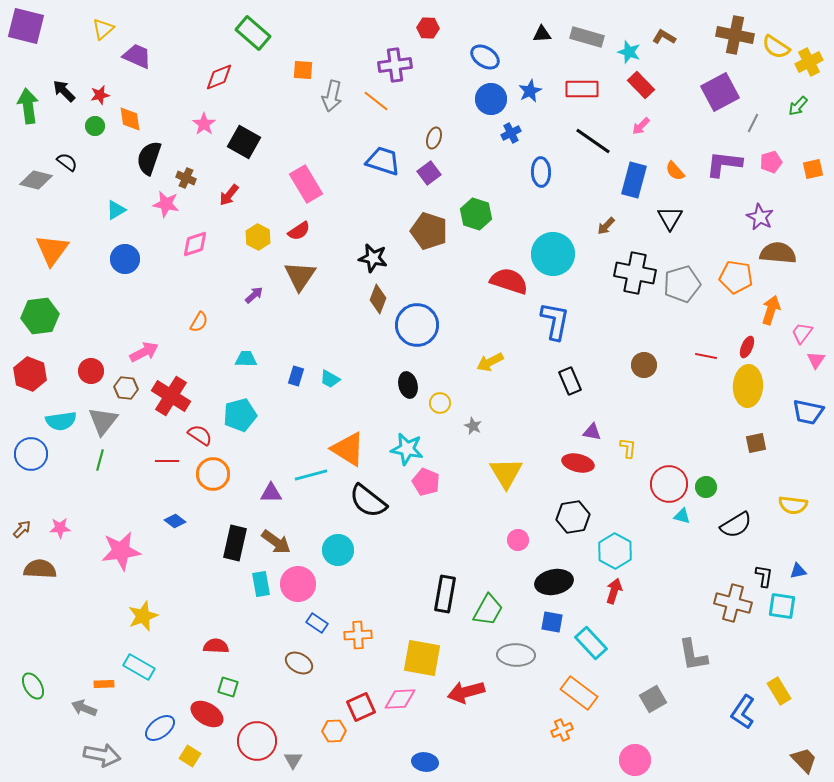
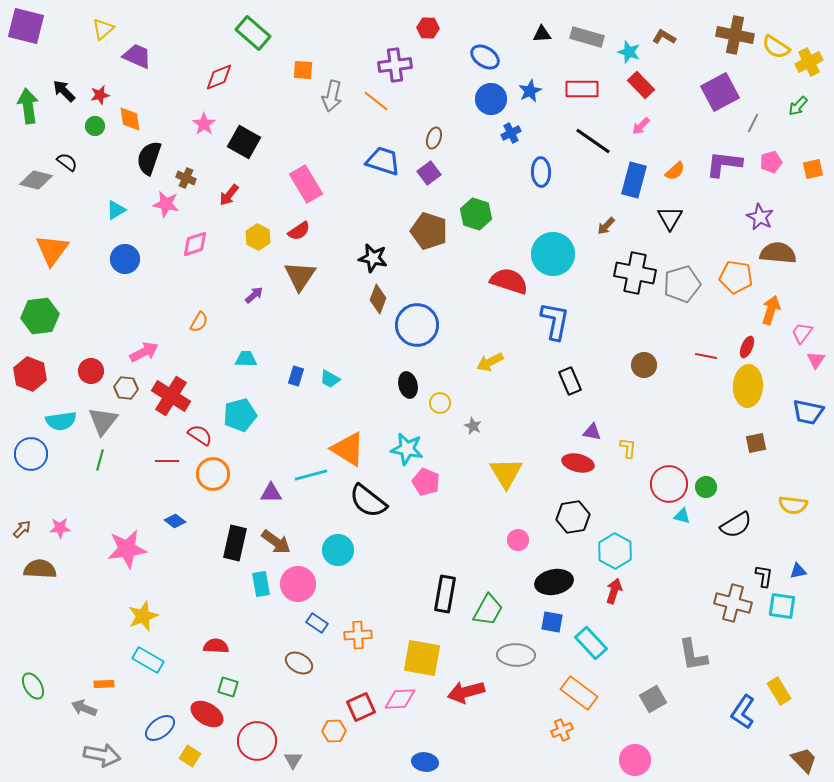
orange semicircle at (675, 171): rotated 90 degrees counterclockwise
pink star at (121, 551): moved 6 px right, 2 px up
cyan rectangle at (139, 667): moved 9 px right, 7 px up
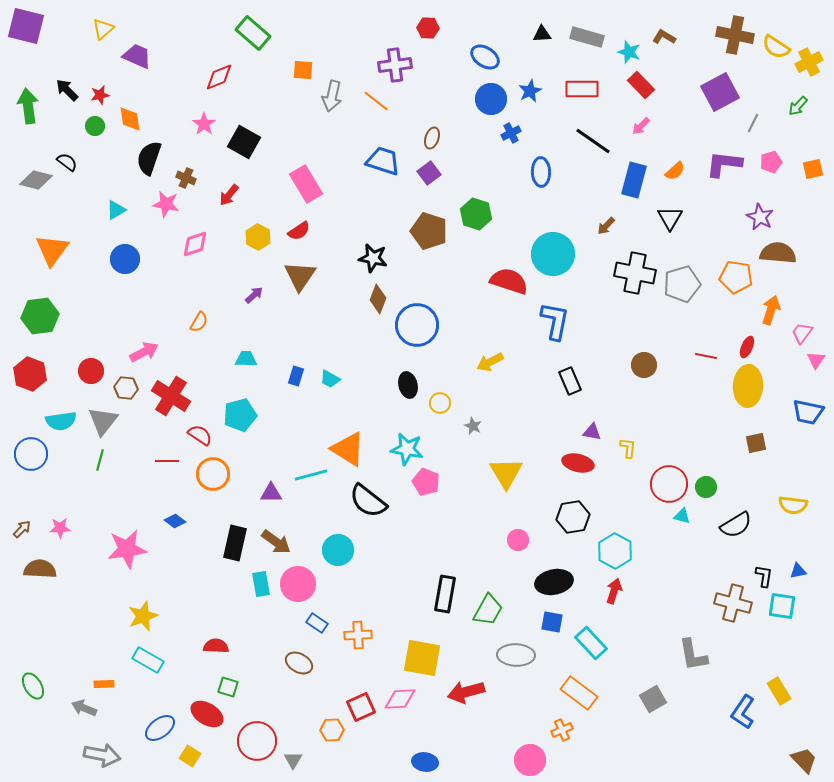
black arrow at (64, 91): moved 3 px right, 1 px up
brown ellipse at (434, 138): moved 2 px left
orange hexagon at (334, 731): moved 2 px left, 1 px up
pink circle at (635, 760): moved 105 px left
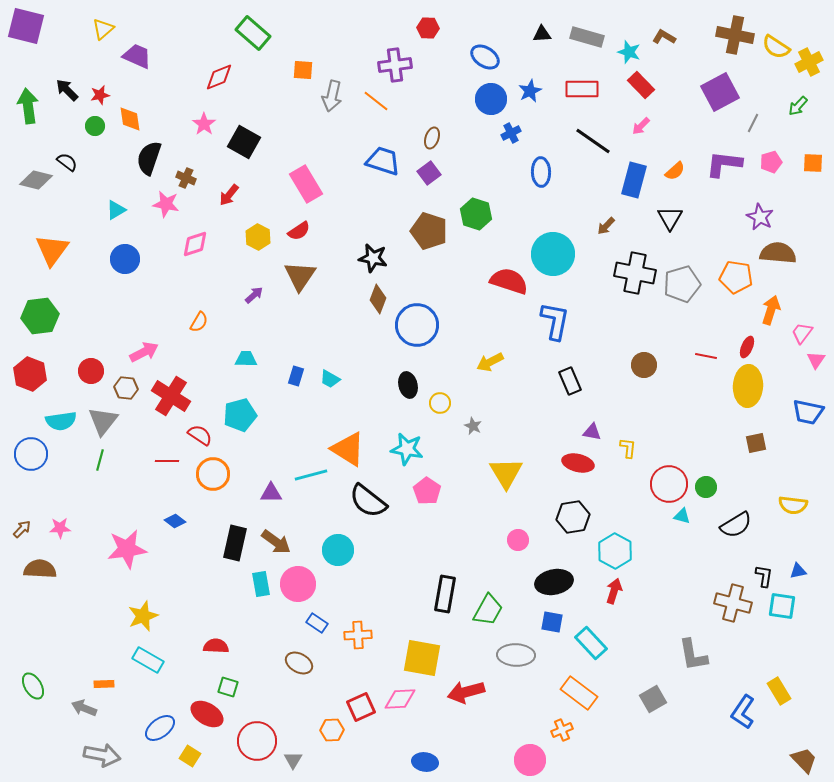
orange square at (813, 169): moved 6 px up; rotated 15 degrees clockwise
pink pentagon at (426, 482): moved 1 px right, 9 px down; rotated 12 degrees clockwise
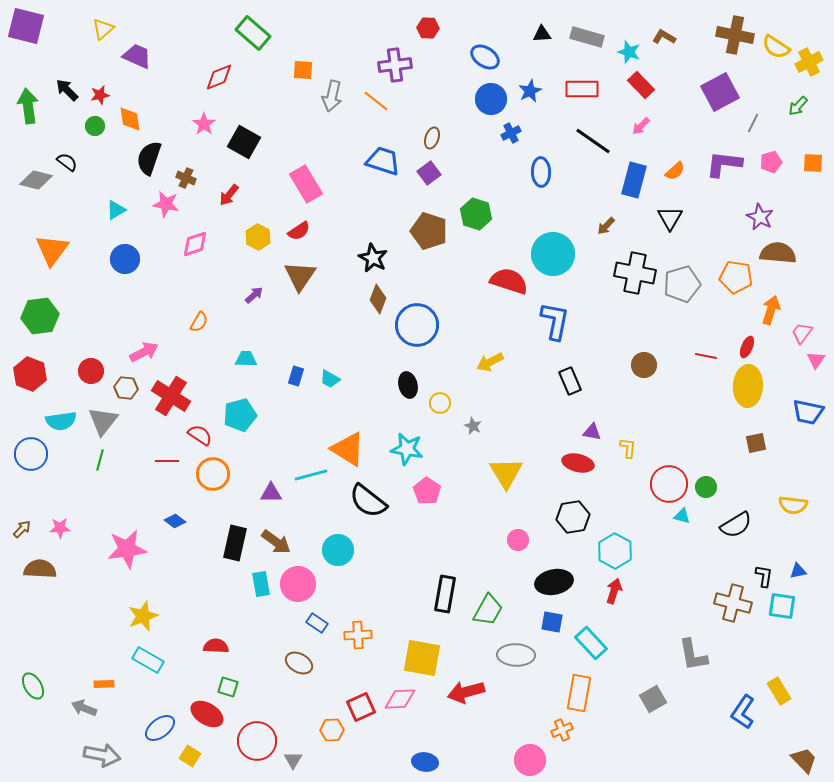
black star at (373, 258): rotated 16 degrees clockwise
orange rectangle at (579, 693): rotated 63 degrees clockwise
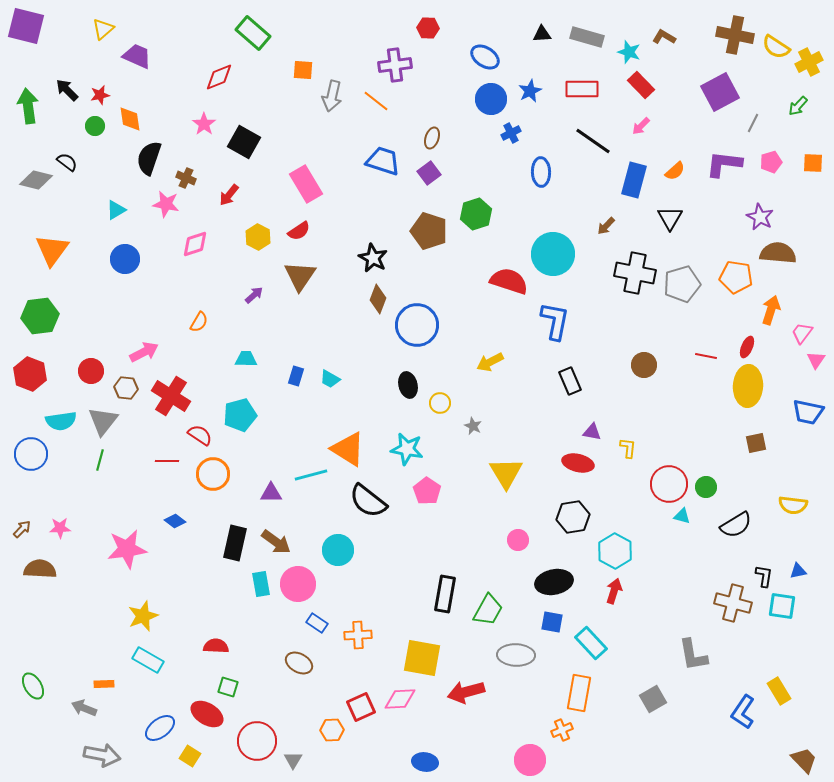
green hexagon at (476, 214): rotated 24 degrees clockwise
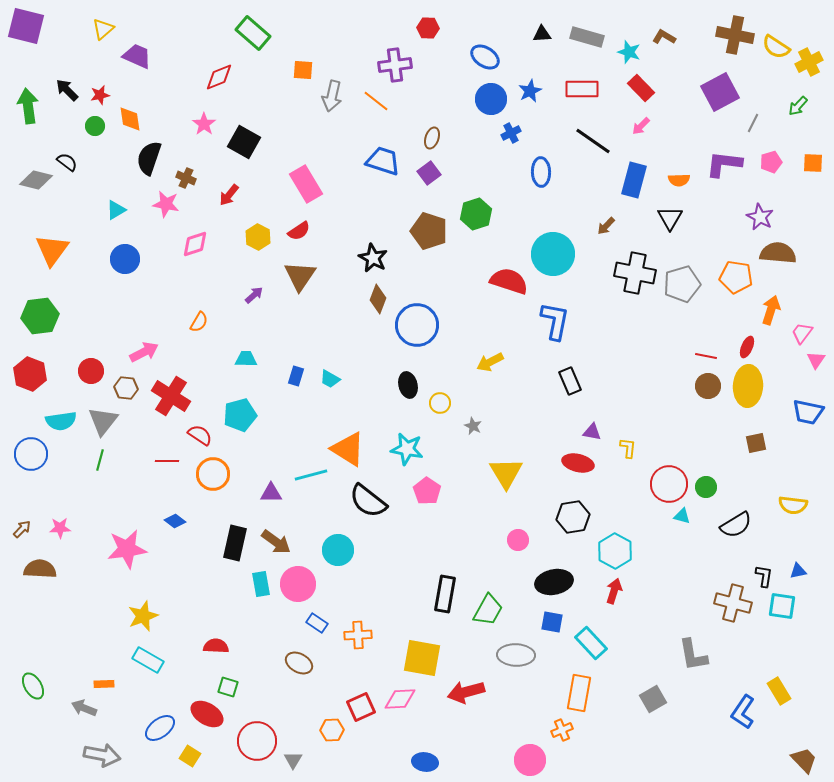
red rectangle at (641, 85): moved 3 px down
orange semicircle at (675, 171): moved 4 px right, 9 px down; rotated 40 degrees clockwise
brown circle at (644, 365): moved 64 px right, 21 px down
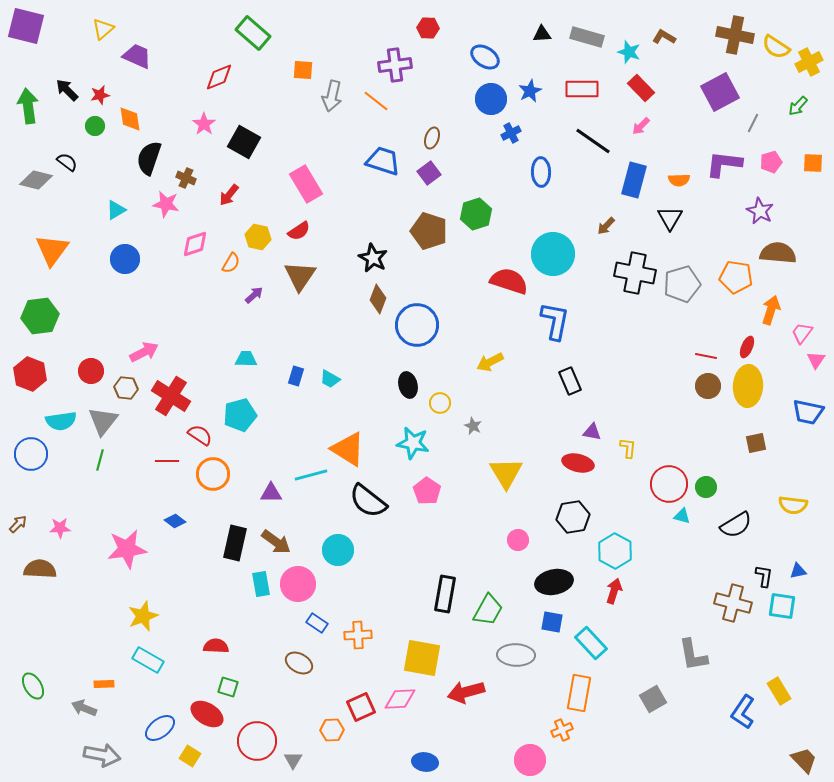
purple star at (760, 217): moved 6 px up
yellow hexagon at (258, 237): rotated 15 degrees counterclockwise
orange semicircle at (199, 322): moved 32 px right, 59 px up
cyan star at (407, 449): moved 6 px right, 6 px up
brown arrow at (22, 529): moved 4 px left, 5 px up
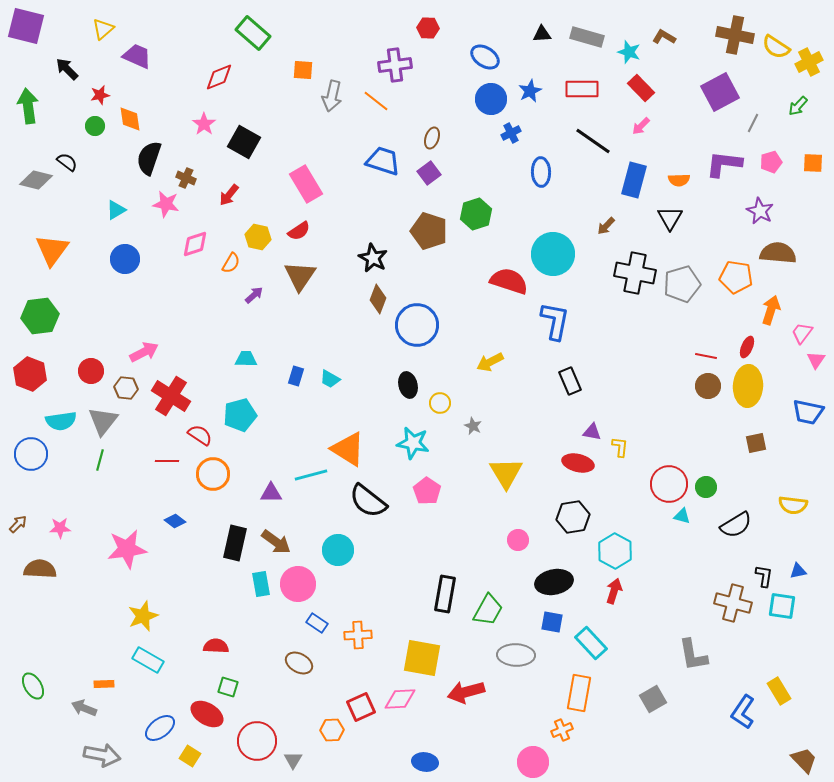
black arrow at (67, 90): moved 21 px up
yellow L-shape at (628, 448): moved 8 px left, 1 px up
pink circle at (530, 760): moved 3 px right, 2 px down
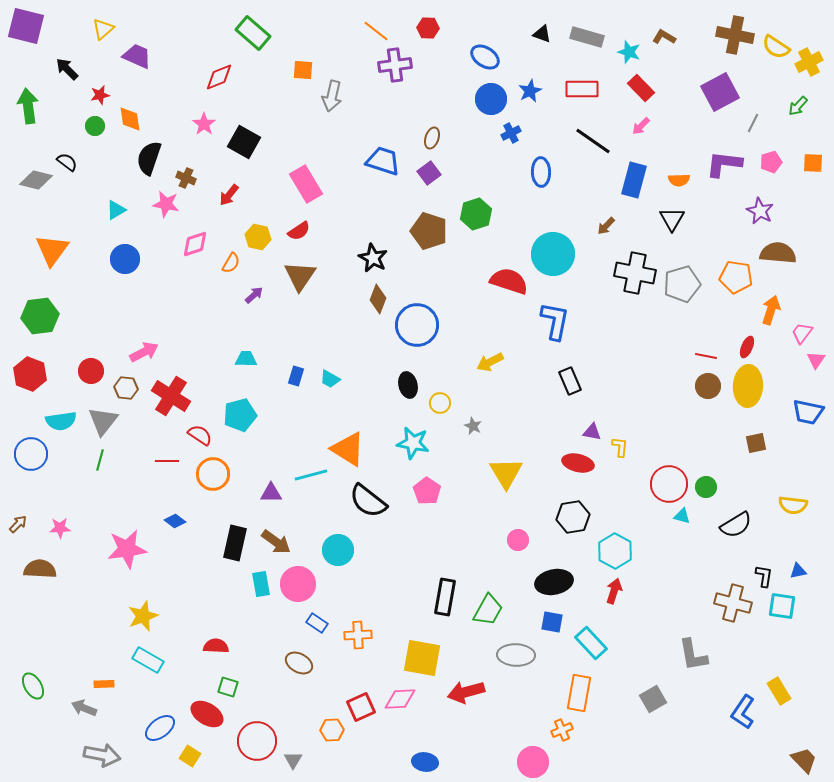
black triangle at (542, 34): rotated 24 degrees clockwise
orange line at (376, 101): moved 70 px up
black triangle at (670, 218): moved 2 px right, 1 px down
black rectangle at (445, 594): moved 3 px down
